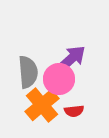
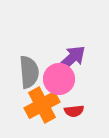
gray semicircle: moved 1 px right
orange cross: rotated 12 degrees clockwise
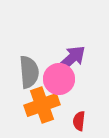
orange cross: rotated 8 degrees clockwise
red semicircle: moved 5 px right, 10 px down; rotated 102 degrees clockwise
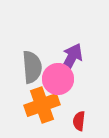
purple arrow: rotated 20 degrees counterclockwise
gray semicircle: moved 3 px right, 5 px up
pink circle: moved 1 px left
